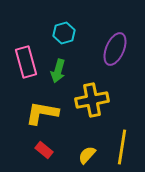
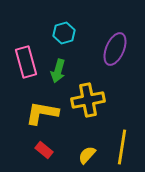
yellow cross: moved 4 px left
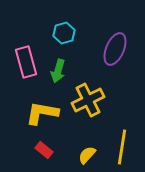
yellow cross: rotated 16 degrees counterclockwise
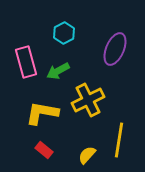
cyan hexagon: rotated 10 degrees counterclockwise
green arrow: rotated 45 degrees clockwise
yellow line: moved 3 px left, 7 px up
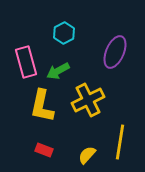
purple ellipse: moved 3 px down
yellow L-shape: moved 7 px up; rotated 88 degrees counterclockwise
yellow line: moved 1 px right, 2 px down
red rectangle: rotated 18 degrees counterclockwise
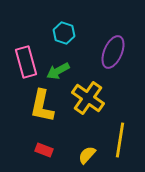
cyan hexagon: rotated 15 degrees counterclockwise
purple ellipse: moved 2 px left
yellow cross: moved 2 px up; rotated 28 degrees counterclockwise
yellow line: moved 2 px up
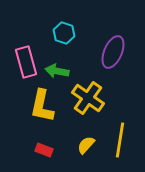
green arrow: moved 1 px left; rotated 40 degrees clockwise
yellow semicircle: moved 1 px left, 10 px up
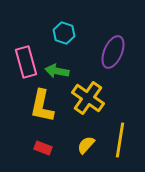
red rectangle: moved 1 px left, 2 px up
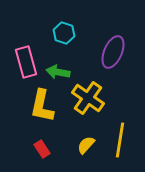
green arrow: moved 1 px right, 1 px down
red rectangle: moved 1 px left, 1 px down; rotated 36 degrees clockwise
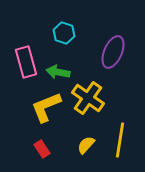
yellow L-shape: moved 4 px right, 1 px down; rotated 56 degrees clockwise
